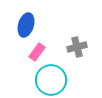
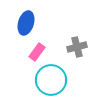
blue ellipse: moved 2 px up
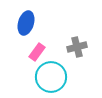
cyan circle: moved 3 px up
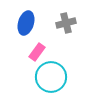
gray cross: moved 11 px left, 24 px up
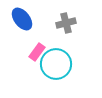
blue ellipse: moved 4 px left, 4 px up; rotated 55 degrees counterclockwise
cyan circle: moved 5 px right, 13 px up
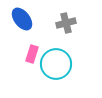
pink rectangle: moved 5 px left, 2 px down; rotated 18 degrees counterclockwise
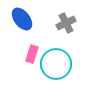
gray cross: rotated 12 degrees counterclockwise
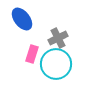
gray cross: moved 8 px left, 15 px down
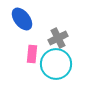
pink rectangle: rotated 12 degrees counterclockwise
